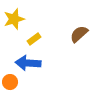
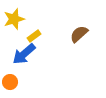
yellow rectangle: moved 3 px up
blue arrow: moved 4 px left, 9 px up; rotated 45 degrees counterclockwise
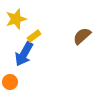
yellow star: moved 2 px right
brown semicircle: moved 3 px right, 2 px down
blue arrow: rotated 20 degrees counterclockwise
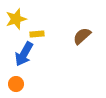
yellow rectangle: moved 3 px right, 2 px up; rotated 32 degrees clockwise
orange circle: moved 6 px right, 2 px down
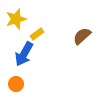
yellow rectangle: rotated 32 degrees counterclockwise
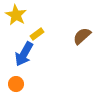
yellow star: moved 4 px up; rotated 25 degrees counterclockwise
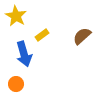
yellow star: moved 1 px down
yellow rectangle: moved 5 px right, 1 px down
blue arrow: rotated 45 degrees counterclockwise
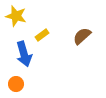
yellow star: rotated 15 degrees counterclockwise
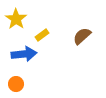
yellow star: moved 3 px down; rotated 20 degrees clockwise
blue arrow: rotated 80 degrees counterclockwise
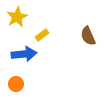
yellow star: moved 1 px right, 2 px up; rotated 10 degrees clockwise
brown semicircle: moved 6 px right; rotated 72 degrees counterclockwise
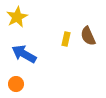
yellow rectangle: moved 24 px right, 4 px down; rotated 40 degrees counterclockwise
blue arrow: rotated 145 degrees counterclockwise
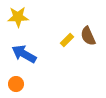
yellow star: moved 1 px right; rotated 25 degrees clockwise
yellow rectangle: moved 1 px right, 1 px down; rotated 32 degrees clockwise
